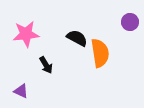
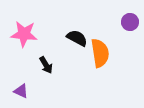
pink star: moved 2 px left; rotated 12 degrees clockwise
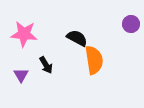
purple circle: moved 1 px right, 2 px down
orange semicircle: moved 6 px left, 7 px down
purple triangle: moved 16 px up; rotated 35 degrees clockwise
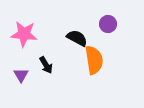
purple circle: moved 23 px left
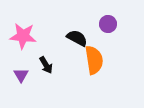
pink star: moved 1 px left, 2 px down
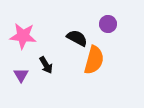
orange semicircle: rotated 24 degrees clockwise
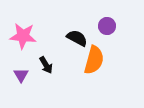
purple circle: moved 1 px left, 2 px down
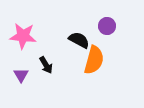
black semicircle: moved 2 px right, 2 px down
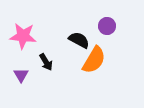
orange semicircle: rotated 16 degrees clockwise
black arrow: moved 3 px up
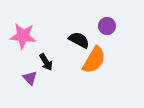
purple triangle: moved 9 px right, 3 px down; rotated 14 degrees counterclockwise
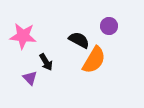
purple circle: moved 2 px right
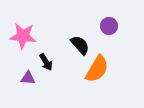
black semicircle: moved 1 px right, 5 px down; rotated 20 degrees clockwise
orange semicircle: moved 3 px right, 9 px down
purple triangle: moved 2 px left; rotated 42 degrees counterclockwise
